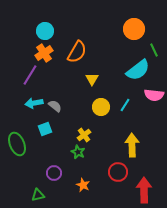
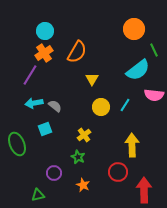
green star: moved 5 px down
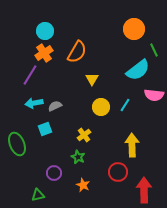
gray semicircle: rotated 64 degrees counterclockwise
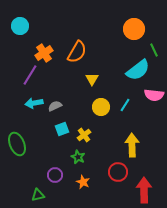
cyan circle: moved 25 px left, 5 px up
cyan square: moved 17 px right
purple circle: moved 1 px right, 2 px down
orange star: moved 3 px up
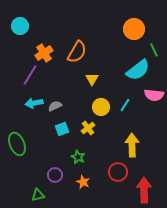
yellow cross: moved 4 px right, 7 px up
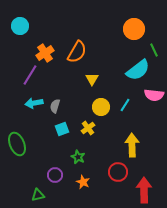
orange cross: moved 1 px right
gray semicircle: rotated 48 degrees counterclockwise
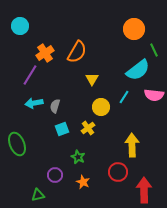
cyan line: moved 1 px left, 8 px up
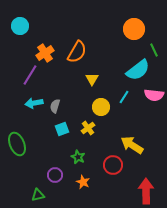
yellow arrow: rotated 55 degrees counterclockwise
red circle: moved 5 px left, 7 px up
red arrow: moved 2 px right, 1 px down
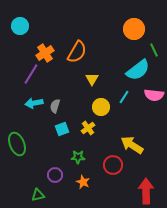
purple line: moved 1 px right, 1 px up
green star: rotated 24 degrees counterclockwise
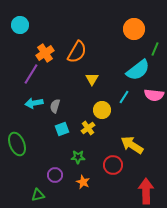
cyan circle: moved 1 px up
green line: moved 1 px right, 1 px up; rotated 48 degrees clockwise
yellow circle: moved 1 px right, 3 px down
